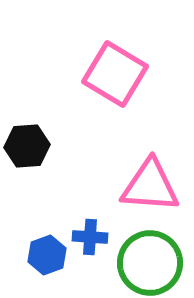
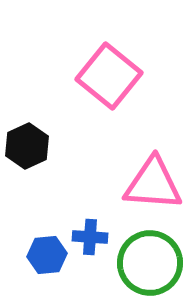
pink square: moved 6 px left, 2 px down; rotated 8 degrees clockwise
black hexagon: rotated 21 degrees counterclockwise
pink triangle: moved 3 px right, 2 px up
blue hexagon: rotated 15 degrees clockwise
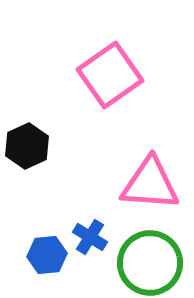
pink square: moved 1 px right, 1 px up; rotated 16 degrees clockwise
pink triangle: moved 3 px left
blue cross: rotated 28 degrees clockwise
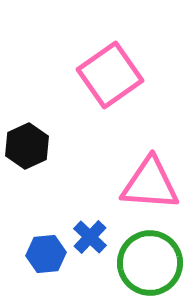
blue cross: rotated 12 degrees clockwise
blue hexagon: moved 1 px left, 1 px up
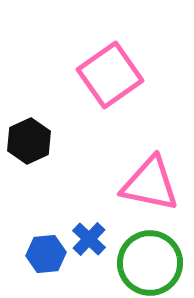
black hexagon: moved 2 px right, 5 px up
pink triangle: rotated 8 degrees clockwise
blue cross: moved 1 px left, 2 px down
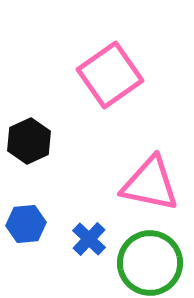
blue hexagon: moved 20 px left, 30 px up
